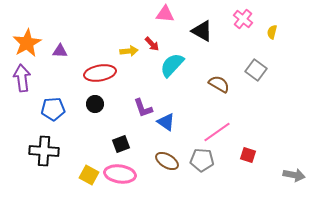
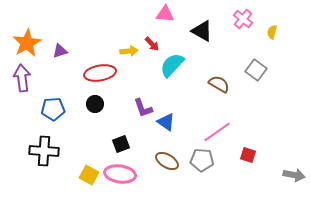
purple triangle: rotated 21 degrees counterclockwise
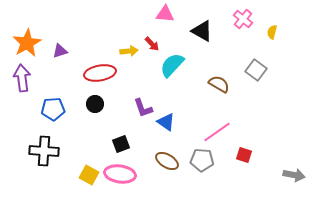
red square: moved 4 px left
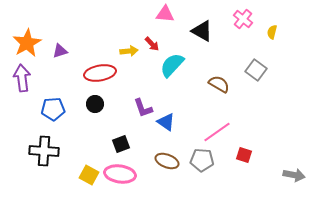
brown ellipse: rotated 10 degrees counterclockwise
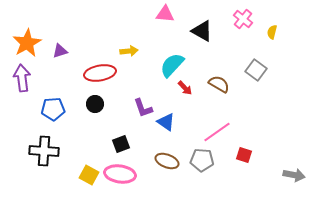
red arrow: moved 33 px right, 44 px down
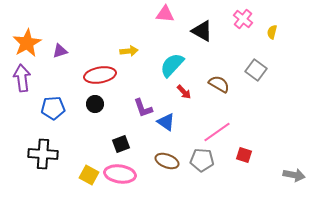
red ellipse: moved 2 px down
red arrow: moved 1 px left, 4 px down
blue pentagon: moved 1 px up
black cross: moved 1 px left, 3 px down
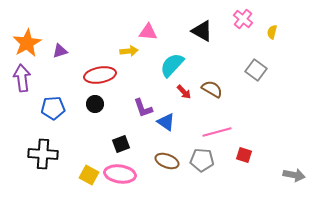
pink triangle: moved 17 px left, 18 px down
brown semicircle: moved 7 px left, 5 px down
pink line: rotated 20 degrees clockwise
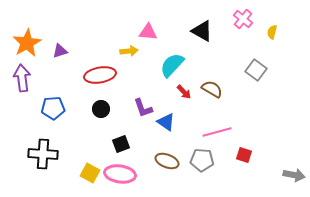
black circle: moved 6 px right, 5 px down
yellow square: moved 1 px right, 2 px up
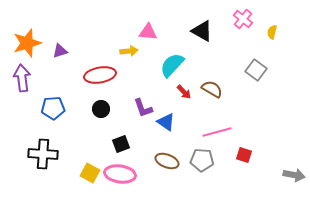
orange star: rotated 12 degrees clockwise
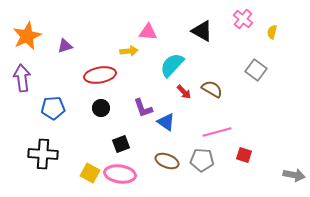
orange star: moved 7 px up; rotated 8 degrees counterclockwise
purple triangle: moved 5 px right, 5 px up
black circle: moved 1 px up
